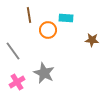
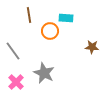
orange circle: moved 2 px right, 1 px down
brown star: moved 7 px down
pink cross: moved 1 px left; rotated 14 degrees counterclockwise
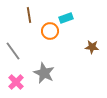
cyan rectangle: rotated 24 degrees counterclockwise
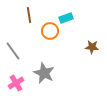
pink cross: moved 1 px down; rotated 14 degrees clockwise
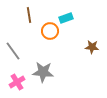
gray star: moved 1 px left, 1 px up; rotated 20 degrees counterclockwise
pink cross: moved 1 px right, 1 px up
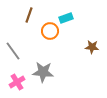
brown line: rotated 28 degrees clockwise
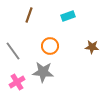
cyan rectangle: moved 2 px right, 2 px up
orange circle: moved 15 px down
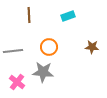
brown line: rotated 21 degrees counterclockwise
orange circle: moved 1 px left, 1 px down
gray line: rotated 60 degrees counterclockwise
pink cross: rotated 21 degrees counterclockwise
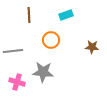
cyan rectangle: moved 2 px left, 1 px up
orange circle: moved 2 px right, 7 px up
pink cross: rotated 21 degrees counterclockwise
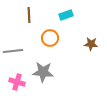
orange circle: moved 1 px left, 2 px up
brown star: moved 1 px left, 3 px up
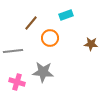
brown line: moved 2 px right, 8 px down; rotated 42 degrees clockwise
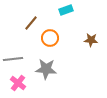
cyan rectangle: moved 5 px up
brown star: moved 4 px up
gray line: moved 8 px down
gray star: moved 3 px right, 3 px up
pink cross: moved 1 px right, 1 px down; rotated 21 degrees clockwise
